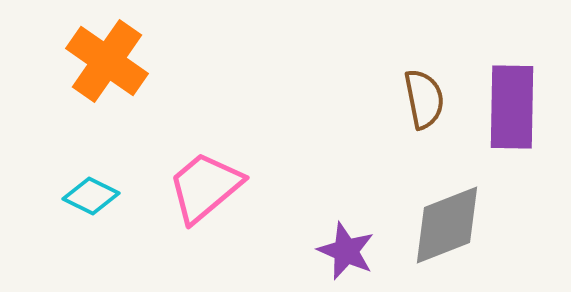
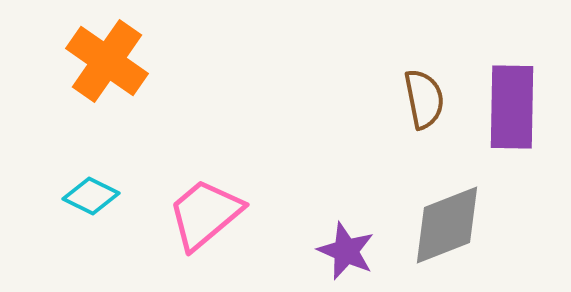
pink trapezoid: moved 27 px down
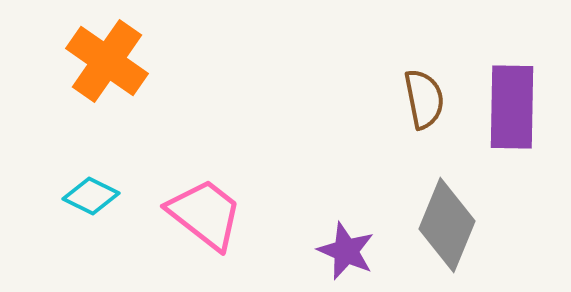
pink trapezoid: rotated 78 degrees clockwise
gray diamond: rotated 46 degrees counterclockwise
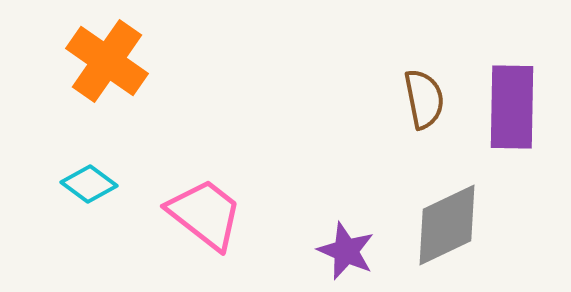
cyan diamond: moved 2 px left, 12 px up; rotated 10 degrees clockwise
gray diamond: rotated 42 degrees clockwise
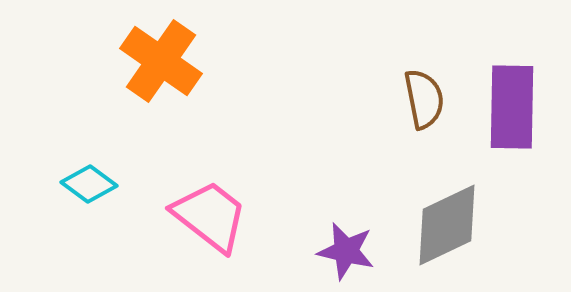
orange cross: moved 54 px right
pink trapezoid: moved 5 px right, 2 px down
purple star: rotated 10 degrees counterclockwise
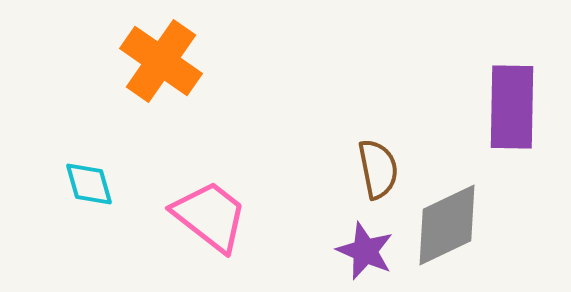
brown semicircle: moved 46 px left, 70 px down
cyan diamond: rotated 38 degrees clockwise
purple star: moved 19 px right; rotated 10 degrees clockwise
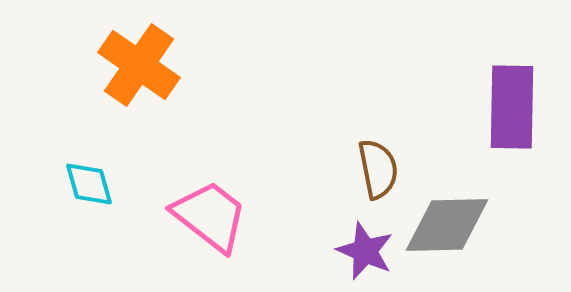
orange cross: moved 22 px left, 4 px down
gray diamond: rotated 24 degrees clockwise
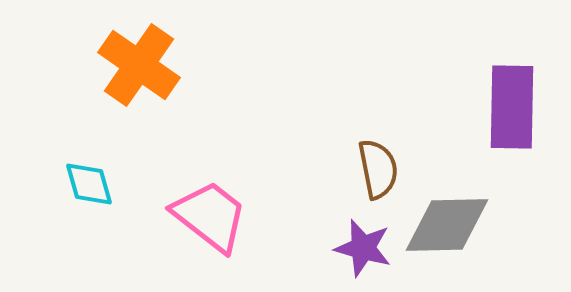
purple star: moved 2 px left, 3 px up; rotated 8 degrees counterclockwise
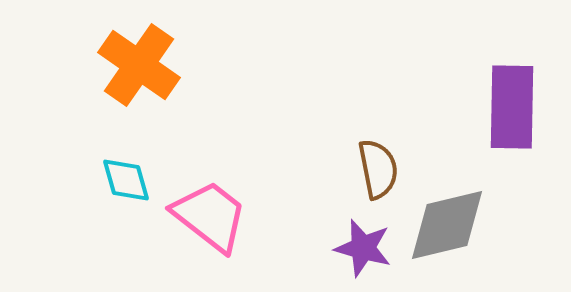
cyan diamond: moved 37 px right, 4 px up
gray diamond: rotated 12 degrees counterclockwise
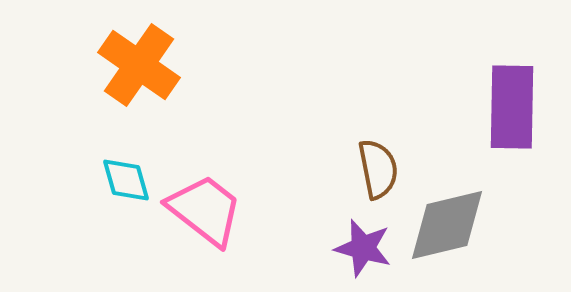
pink trapezoid: moved 5 px left, 6 px up
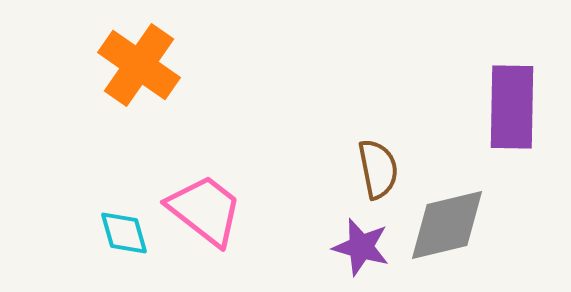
cyan diamond: moved 2 px left, 53 px down
purple star: moved 2 px left, 1 px up
